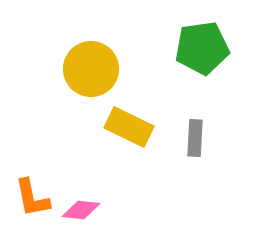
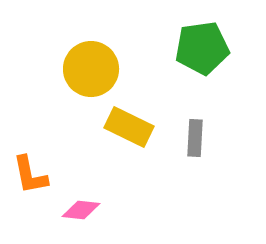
orange L-shape: moved 2 px left, 23 px up
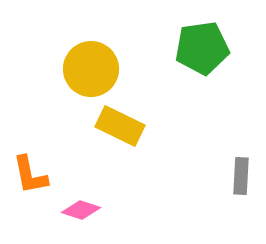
yellow rectangle: moved 9 px left, 1 px up
gray rectangle: moved 46 px right, 38 px down
pink diamond: rotated 12 degrees clockwise
